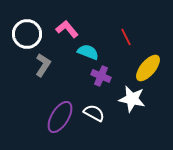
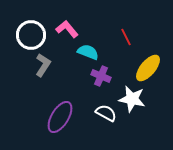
white circle: moved 4 px right, 1 px down
white semicircle: moved 12 px right
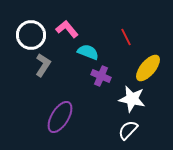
white semicircle: moved 22 px right, 17 px down; rotated 75 degrees counterclockwise
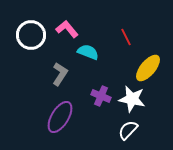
gray L-shape: moved 17 px right, 9 px down
purple cross: moved 20 px down
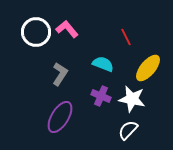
white circle: moved 5 px right, 3 px up
cyan semicircle: moved 15 px right, 12 px down
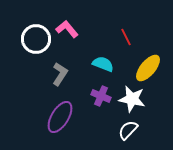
white circle: moved 7 px down
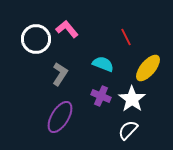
white star: rotated 24 degrees clockwise
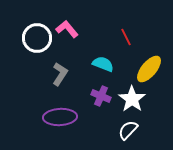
white circle: moved 1 px right, 1 px up
yellow ellipse: moved 1 px right, 1 px down
purple ellipse: rotated 56 degrees clockwise
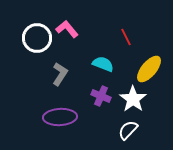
white star: moved 1 px right
